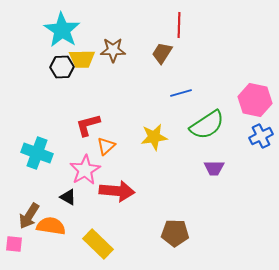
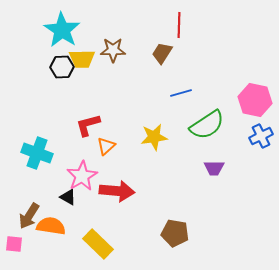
pink star: moved 3 px left, 6 px down
brown pentagon: rotated 8 degrees clockwise
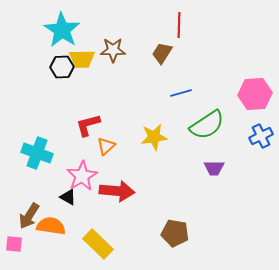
pink hexagon: moved 6 px up; rotated 16 degrees counterclockwise
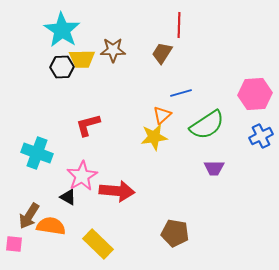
orange triangle: moved 56 px right, 31 px up
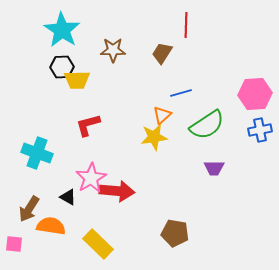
red line: moved 7 px right
yellow trapezoid: moved 5 px left, 21 px down
blue cross: moved 1 px left, 6 px up; rotated 15 degrees clockwise
pink star: moved 9 px right, 2 px down
brown arrow: moved 7 px up
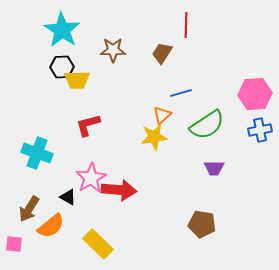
red arrow: moved 2 px right, 1 px up
orange semicircle: rotated 132 degrees clockwise
brown pentagon: moved 27 px right, 9 px up
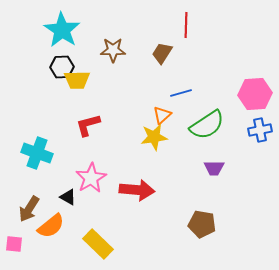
red arrow: moved 18 px right
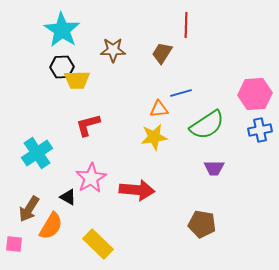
orange triangle: moved 3 px left, 6 px up; rotated 36 degrees clockwise
cyan cross: rotated 36 degrees clockwise
orange semicircle: rotated 20 degrees counterclockwise
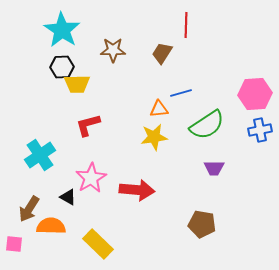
yellow trapezoid: moved 4 px down
cyan cross: moved 3 px right, 2 px down
orange semicircle: rotated 120 degrees counterclockwise
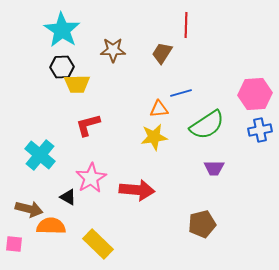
cyan cross: rotated 16 degrees counterclockwise
brown arrow: rotated 108 degrees counterclockwise
brown pentagon: rotated 24 degrees counterclockwise
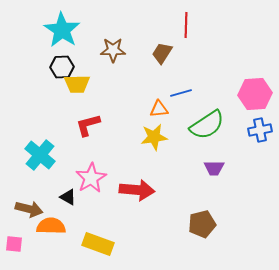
yellow rectangle: rotated 24 degrees counterclockwise
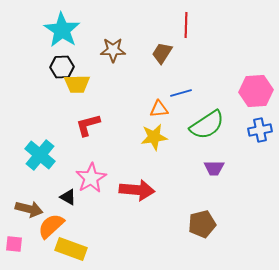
pink hexagon: moved 1 px right, 3 px up
orange semicircle: rotated 44 degrees counterclockwise
yellow rectangle: moved 27 px left, 5 px down
